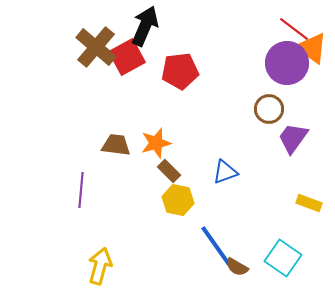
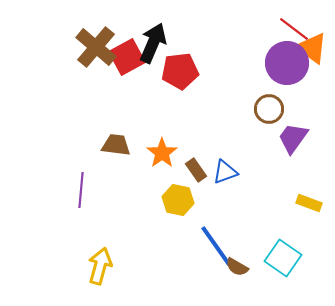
black arrow: moved 8 px right, 17 px down
orange star: moved 6 px right, 10 px down; rotated 20 degrees counterclockwise
brown rectangle: moved 27 px right, 1 px up; rotated 10 degrees clockwise
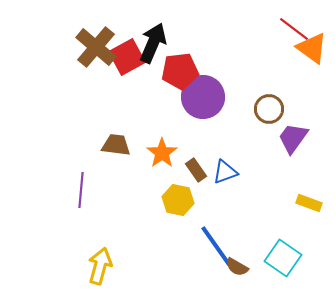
purple circle: moved 84 px left, 34 px down
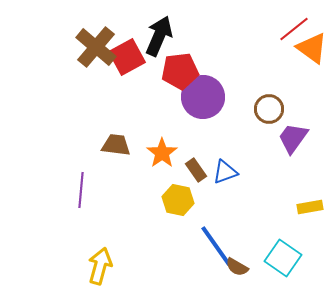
red line: rotated 76 degrees counterclockwise
black arrow: moved 6 px right, 7 px up
yellow rectangle: moved 1 px right, 4 px down; rotated 30 degrees counterclockwise
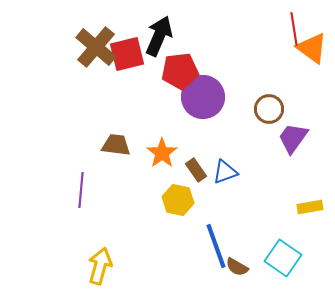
red line: rotated 60 degrees counterclockwise
red square: moved 3 px up; rotated 15 degrees clockwise
blue line: rotated 15 degrees clockwise
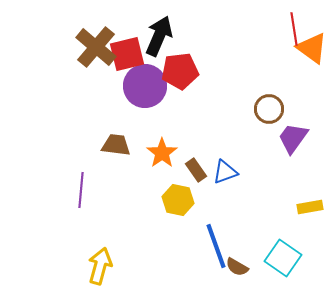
purple circle: moved 58 px left, 11 px up
